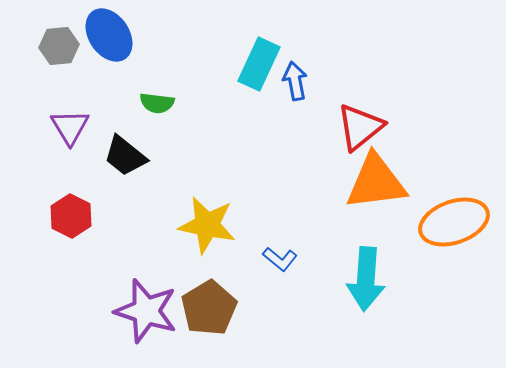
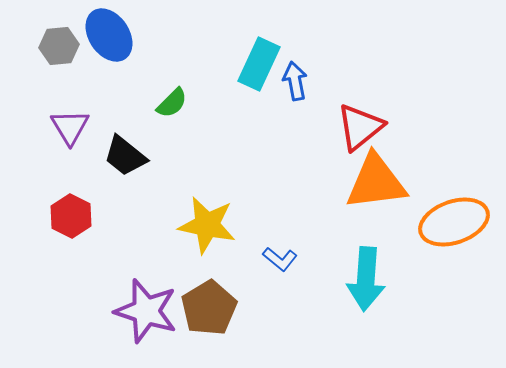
green semicircle: moved 15 px right; rotated 52 degrees counterclockwise
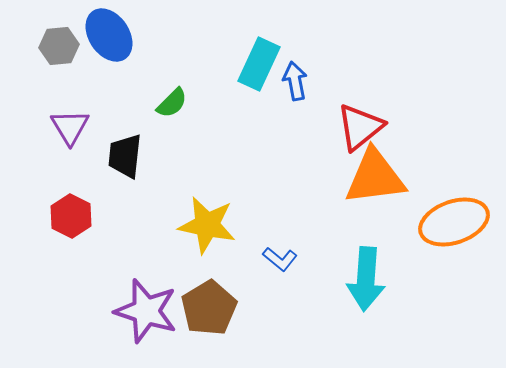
black trapezoid: rotated 57 degrees clockwise
orange triangle: moved 1 px left, 5 px up
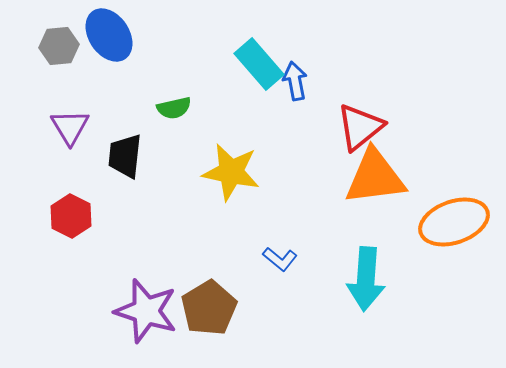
cyan rectangle: rotated 66 degrees counterclockwise
green semicircle: moved 2 px right, 5 px down; rotated 32 degrees clockwise
yellow star: moved 24 px right, 53 px up
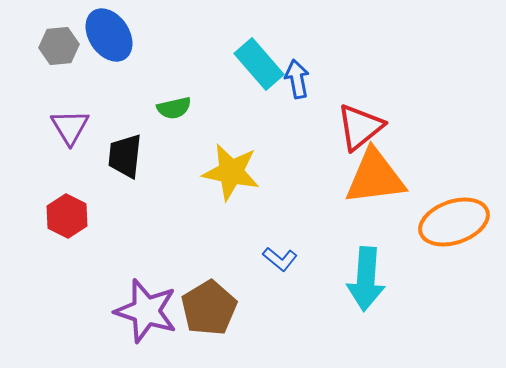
blue arrow: moved 2 px right, 2 px up
red hexagon: moved 4 px left
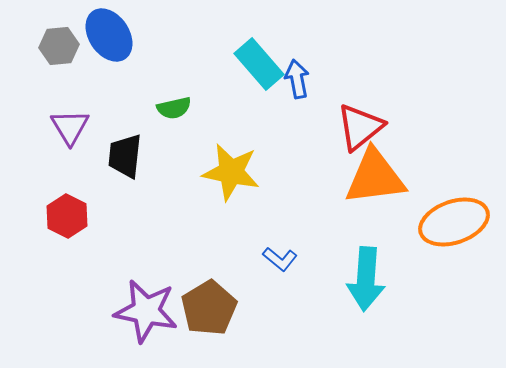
purple star: rotated 6 degrees counterclockwise
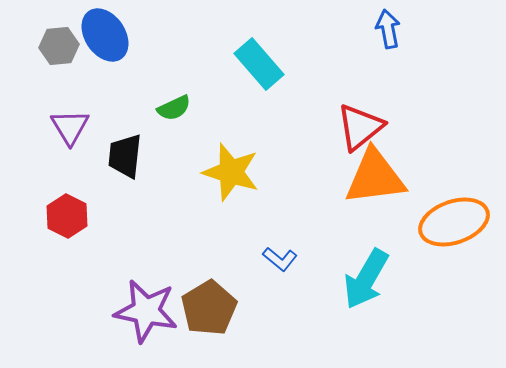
blue ellipse: moved 4 px left
blue arrow: moved 91 px right, 50 px up
green semicircle: rotated 12 degrees counterclockwise
yellow star: rotated 6 degrees clockwise
cyan arrow: rotated 26 degrees clockwise
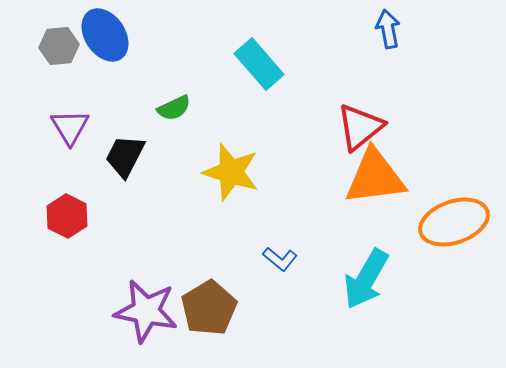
black trapezoid: rotated 21 degrees clockwise
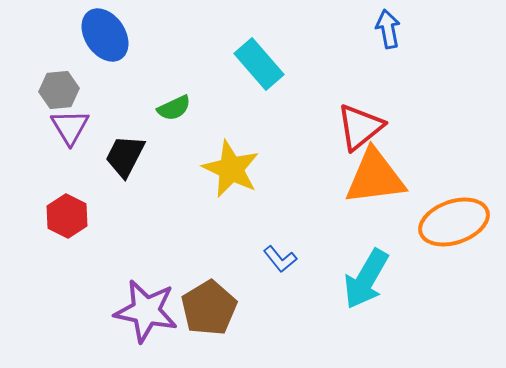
gray hexagon: moved 44 px down
yellow star: moved 3 px up; rotated 8 degrees clockwise
blue L-shape: rotated 12 degrees clockwise
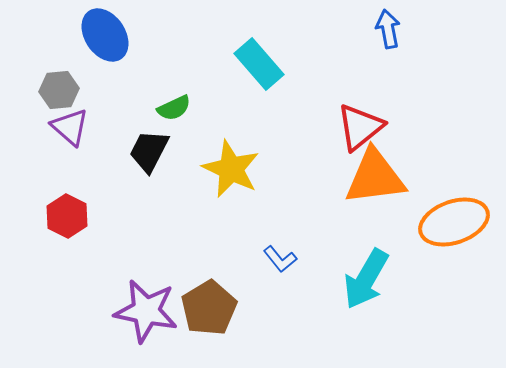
purple triangle: rotated 18 degrees counterclockwise
black trapezoid: moved 24 px right, 5 px up
